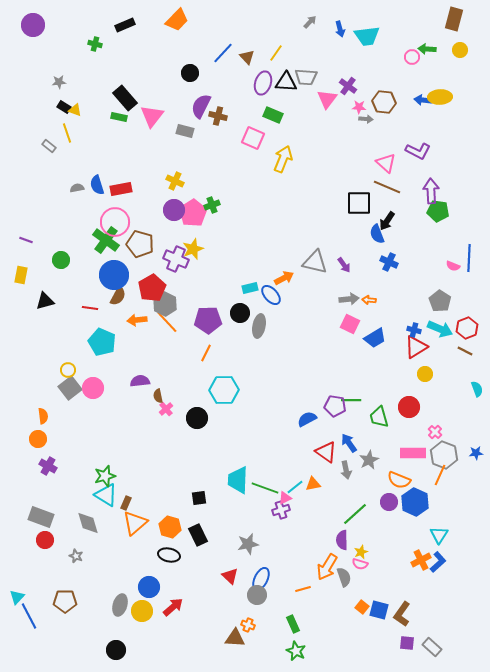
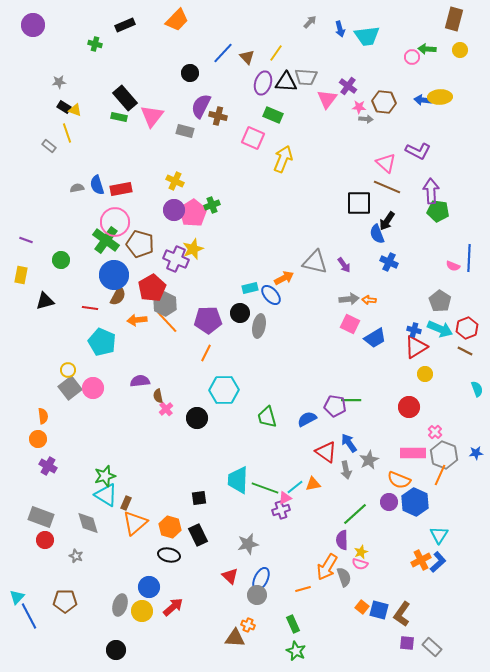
green trapezoid at (379, 417): moved 112 px left
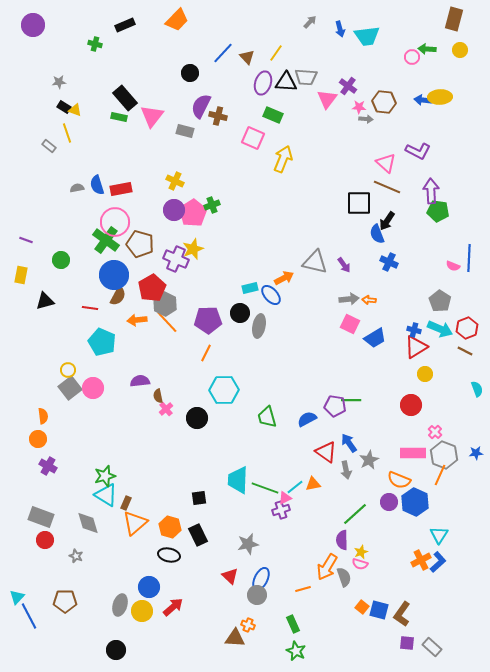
red circle at (409, 407): moved 2 px right, 2 px up
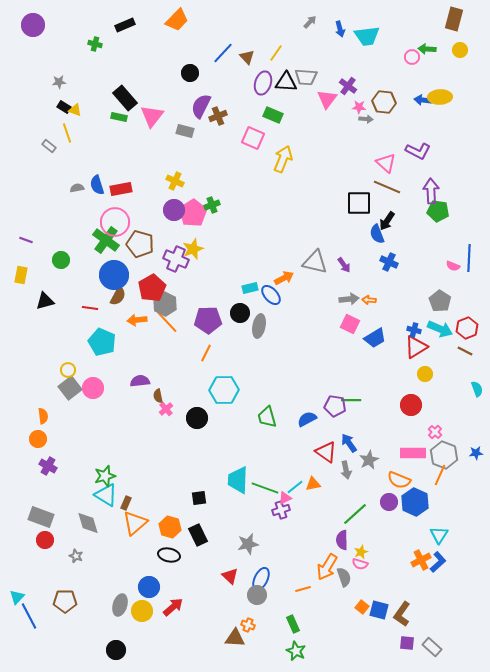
brown cross at (218, 116): rotated 36 degrees counterclockwise
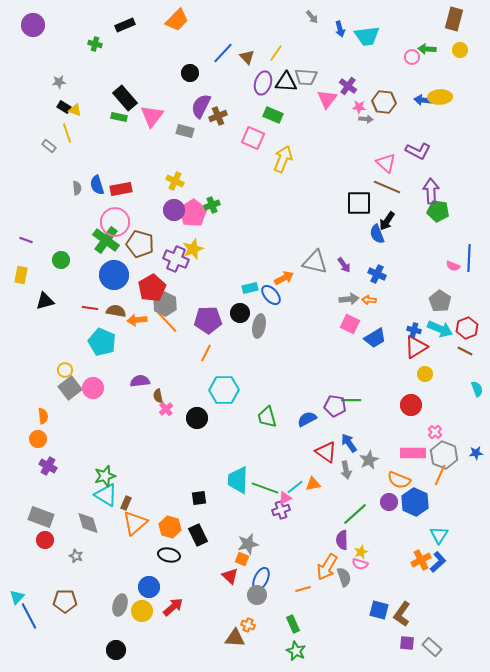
gray arrow at (310, 22): moved 2 px right, 5 px up; rotated 96 degrees clockwise
gray semicircle at (77, 188): rotated 96 degrees clockwise
blue cross at (389, 262): moved 12 px left, 12 px down
brown semicircle at (118, 296): moved 2 px left, 15 px down; rotated 108 degrees counterclockwise
yellow circle at (68, 370): moved 3 px left
orange square at (362, 607): moved 120 px left, 48 px up; rotated 16 degrees counterclockwise
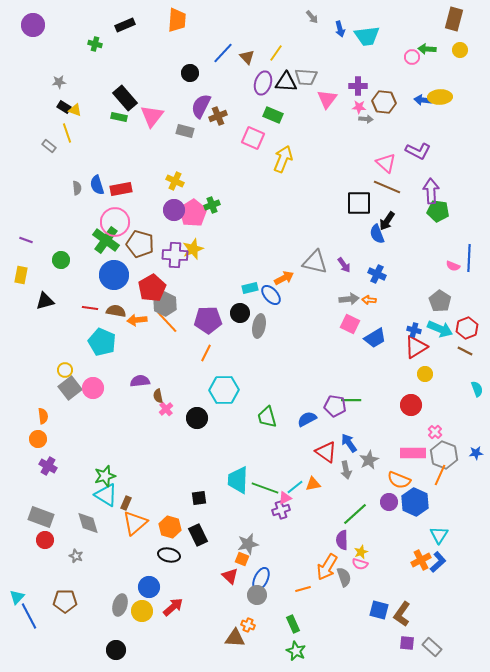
orange trapezoid at (177, 20): rotated 40 degrees counterclockwise
purple cross at (348, 86): moved 10 px right; rotated 36 degrees counterclockwise
purple cross at (176, 259): moved 1 px left, 4 px up; rotated 20 degrees counterclockwise
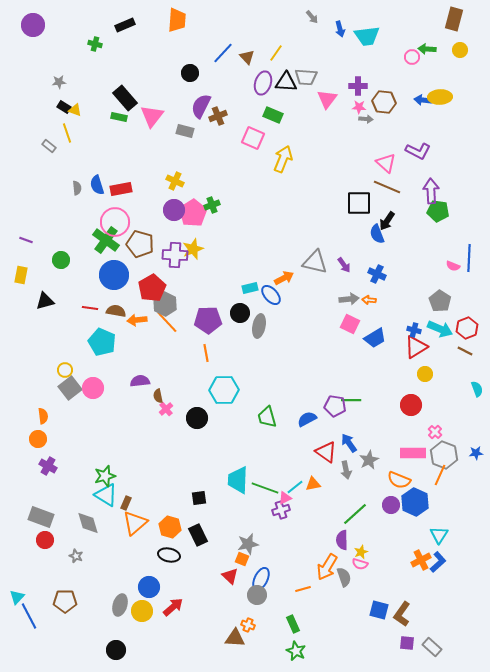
orange line at (206, 353): rotated 36 degrees counterclockwise
purple circle at (389, 502): moved 2 px right, 3 px down
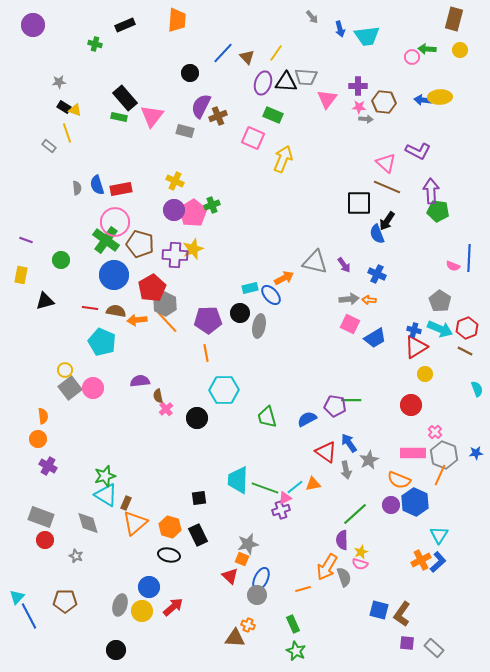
gray rectangle at (432, 647): moved 2 px right, 1 px down
